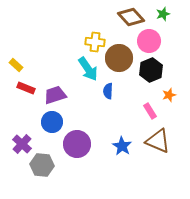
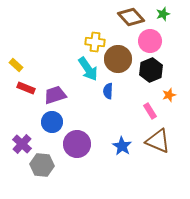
pink circle: moved 1 px right
brown circle: moved 1 px left, 1 px down
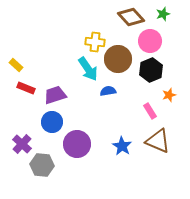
blue semicircle: rotated 77 degrees clockwise
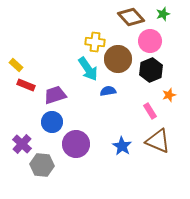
red rectangle: moved 3 px up
purple circle: moved 1 px left
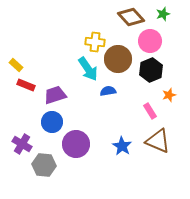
purple cross: rotated 12 degrees counterclockwise
gray hexagon: moved 2 px right
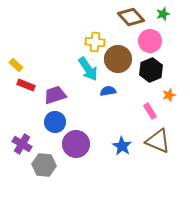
blue circle: moved 3 px right
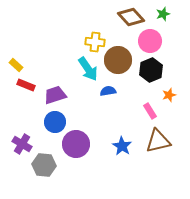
brown circle: moved 1 px down
brown triangle: rotated 36 degrees counterclockwise
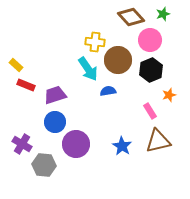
pink circle: moved 1 px up
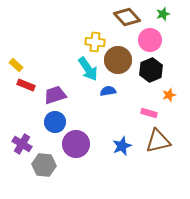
brown diamond: moved 4 px left
pink rectangle: moved 1 px left, 2 px down; rotated 42 degrees counterclockwise
blue star: rotated 18 degrees clockwise
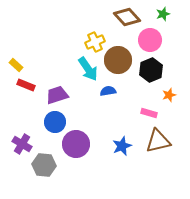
yellow cross: rotated 30 degrees counterclockwise
purple trapezoid: moved 2 px right
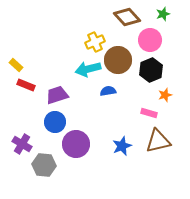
cyan arrow: rotated 110 degrees clockwise
orange star: moved 4 px left
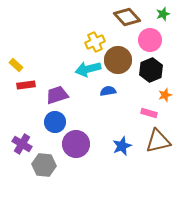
red rectangle: rotated 30 degrees counterclockwise
